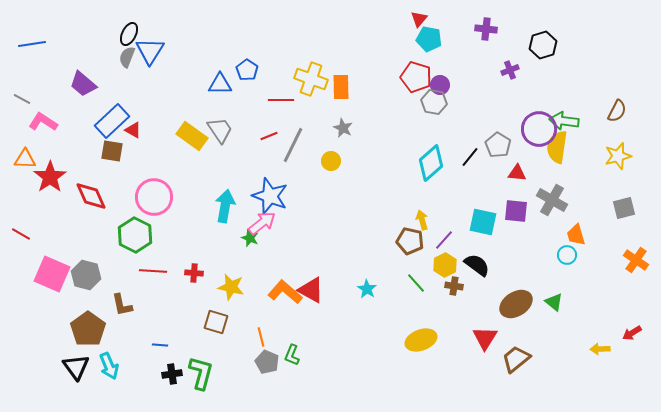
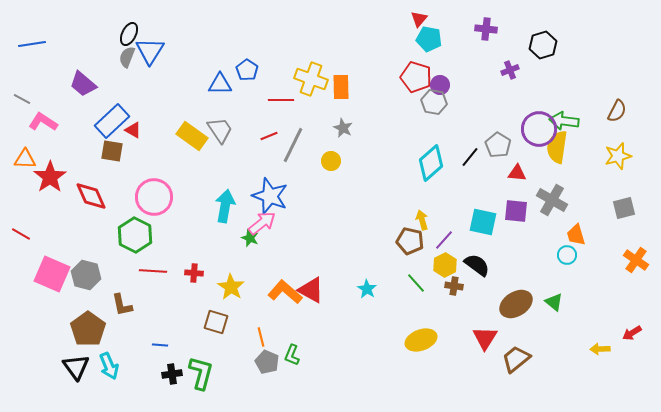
yellow star at (231, 287): rotated 20 degrees clockwise
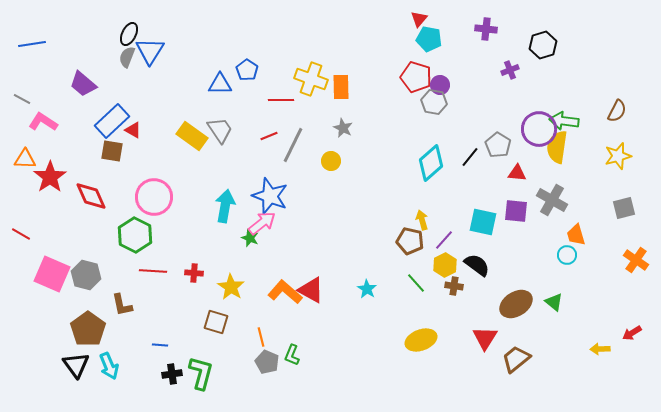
black triangle at (76, 367): moved 2 px up
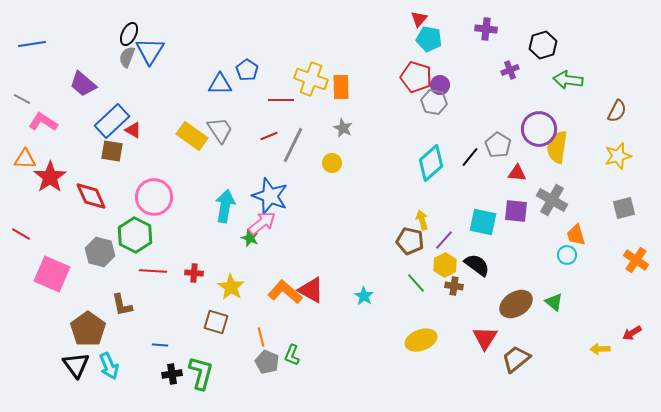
green arrow at (564, 121): moved 4 px right, 41 px up
yellow circle at (331, 161): moved 1 px right, 2 px down
gray hexagon at (86, 275): moved 14 px right, 23 px up
cyan star at (367, 289): moved 3 px left, 7 px down
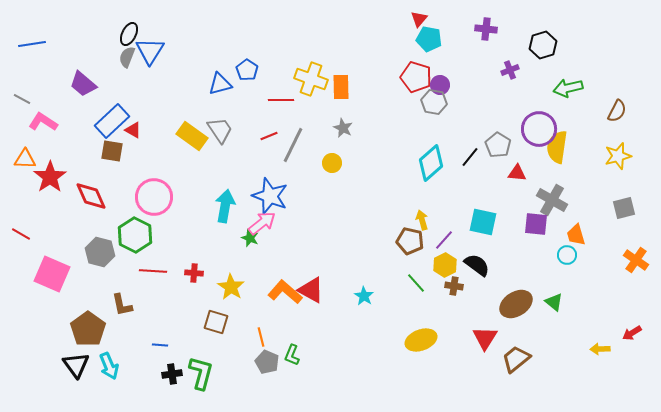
green arrow at (568, 80): moved 8 px down; rotated 20 degrees counterclockwise
blue triangle at (220, 84): rotated 15 degrees counterclockwise
purple square at (516, 211): moved 20 px right, 13 px down
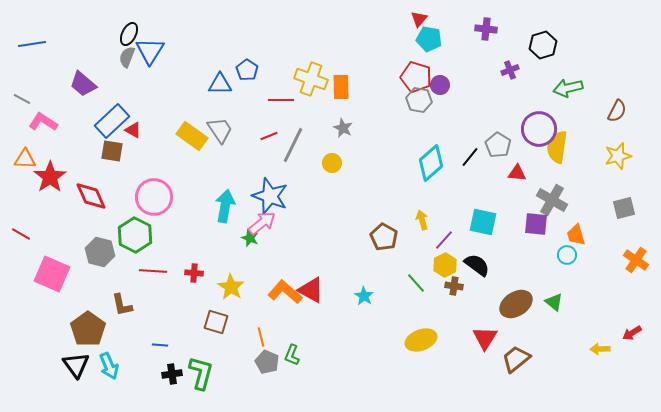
blue triangle at (220, 84): rotated 15 degrees clockwise
gray hexagon at (434, 102): moved 15 px left, 2 px up
brown pentagon at (410, 241): moved 26 px left, 4 px up; rotated 16 degrees clockwise
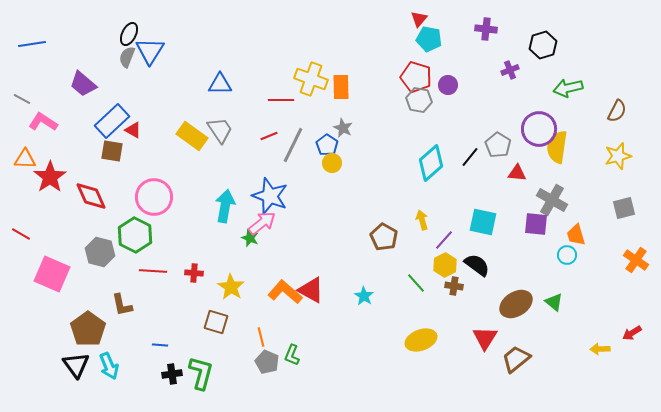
blue pentagon at (247, 70): moved 80 px right, 75 px down
purple circle at (440, 85): moved 8 px right
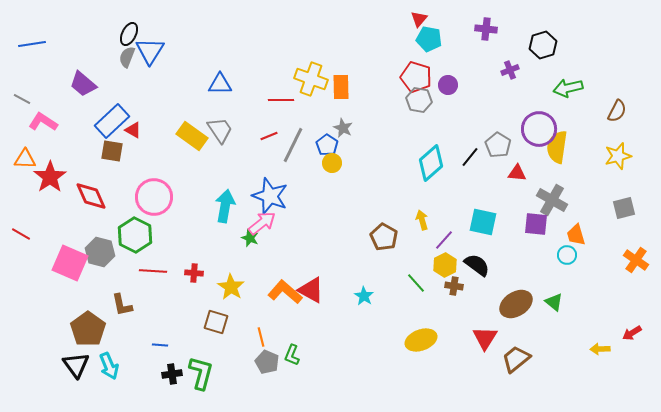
pink square at (52, 274): moved 18 px right, 11 px up
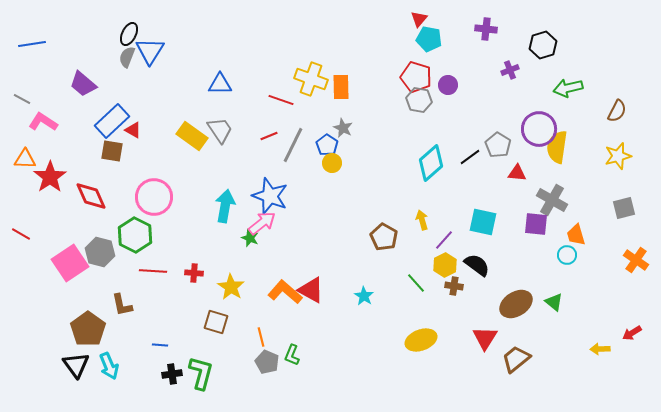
red line at (281, 100): rotated 20 degrees clockwise
black line at (470, 157): rotated 15 degrees clockwise
pink square at (70, 263): rotated 33 degrees clockwise
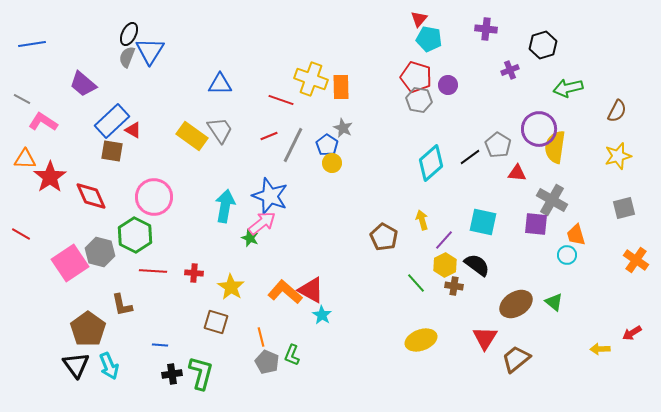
yellow semicircle at (557, 147): moved 2 px left
cyan star at (364, 296): moved 42 px left, 19 px down
